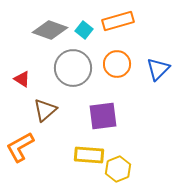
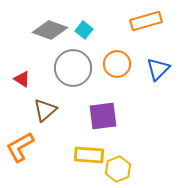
orange rectangle: moved 28 px right
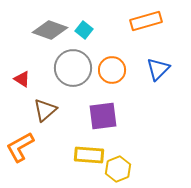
orange circle: moved 5 px left, 6 px down
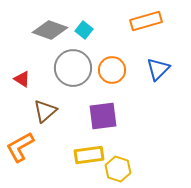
brown triangle: moved 1 px down
yellow rectangle: rotated 12 degrees counterclockwise
yellow hexagon: rotated 20 degrees counterclockwise
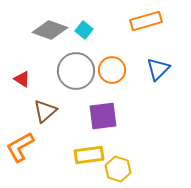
gray circle: moved 3 px right, 3 px down
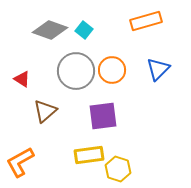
orange L-shape: moved 15 px down
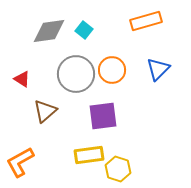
gray diamond: moved 1 px left, 1 px down; rotated 28 degrees counterclockwise
gray circle: moved 3 px down
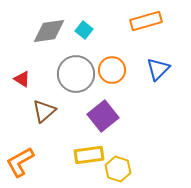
brown triangle: moved 1 px left
purple square: rotated 32 degrees counterclockwise
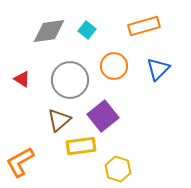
orange rectangle: moved 2 px left, 5 px down
cyan square: moved 3 px right
orange circle: moved 2 px right, 4 px up
gray circle: moved 6 px left, 6 px down
brown triangle: moved 15 px right, 9 px down
yellow rectangle: moved 8 px left, 9 px up
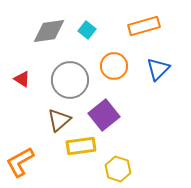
purple square: moved 1 px right, 1 px up
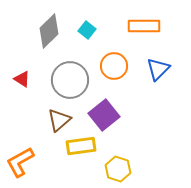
orange rectangle: rotated 16 degrees clockwise
gray diamond: rotated 36 degrees counterclockwise
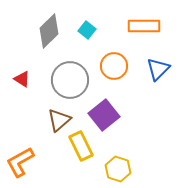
yellow rectangle: rotated 72 degrees clockwise
